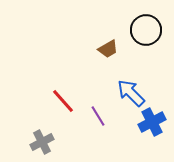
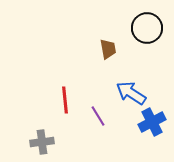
black circle: moved 1 px right, 2 px up
brown trapezoid: rotated 70 degrees counterclockwise
blue arrow: rotated 12 degrees counterclockwise
red line: moved 2 px right, 1 px up; rotated 36 degrees clockwise
gray cross: rotated 20 degrees clockwise
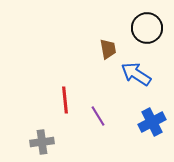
blue arrow: moved 5 px right, 19 px up
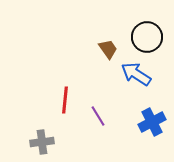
black circle: moved 9 px down
brown trapezoid: rotated 25 degrees counterclockwise
red line: rotated 12 degrees clockwise
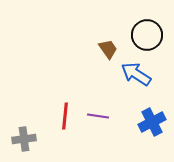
black circle: moved 2 px up
red line: moved 16 px down
purple line: rotated 50 degrees counterclockwise
gray cross: moved 18 px left, 3 px up
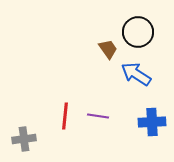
black circle: moved 9 px left, 3 px up
blue cross: rotated 24 degrees clockwise
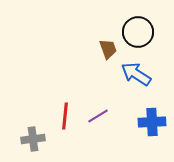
brown trapezoid: rotated 15 degrees clockwise
purple line: rotated 40 degrees counterclockwise
gray cross: moved 9 px right
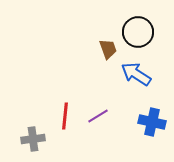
blue cross: rotated 16 degrees clockwise
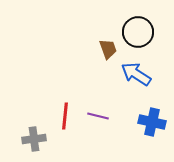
purple line: rotated 45 degrees clockwise
gray cross: moved 1 px right
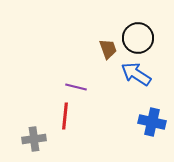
black circle: moved 6 px down
purple line: moved 22 px left, 29 px up
